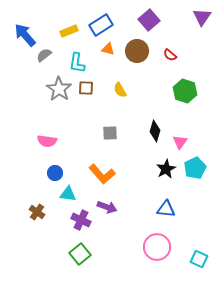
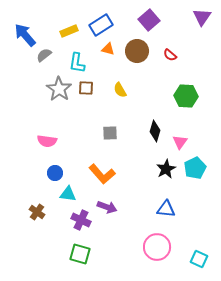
green hexagon: moved 1 px right, 5 px down; rotated 15 degrees counterclockwise
green square: rotated 35 degrees counterclockwise
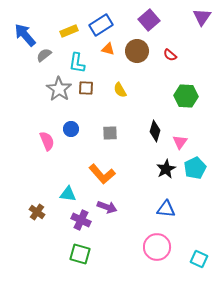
pink semicircle: rotated 120 degrees counterclockwise
blue circle: moved 16 px right, 44 px up
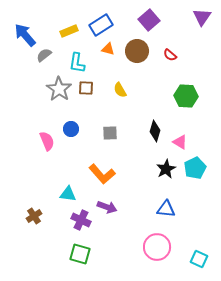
pink triangle: rotated 35 degrees counterclockwise
brown cross: moved 3 px left, 4 px down; rotated 21 degrees clockwise
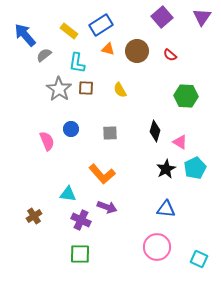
purple square: moved 13 px right, 3 px up
yellow rectangle: rotated 60 degrees clockwise
green square: rotated 15 degrees counterclockwise
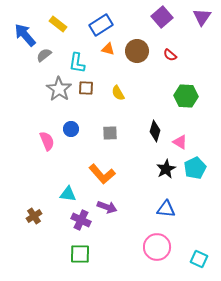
yellow rectangle: moved 11 px left, 7 px up
yellow semicircle: moved 2 px left, 3 px down
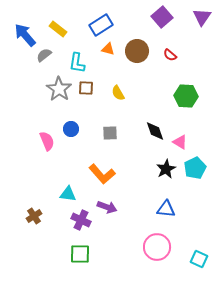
yellow rectangle: moved 5 px down
black diamond: rotated 35 degrees counterclockwise
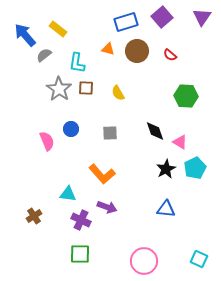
blue rectangle: moved 25 px right, 3 px up; rotated 15 degrees clockwise
pink circle: moved 13 px left, 14 px down
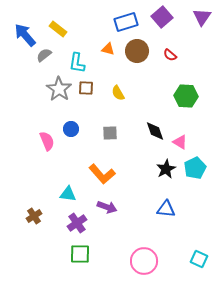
purple cross: moved 4 px left, 3 px down; rotated 30 degrees clockwise
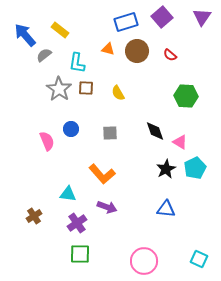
yellow rectangle: moved 2 px right, 1 px down
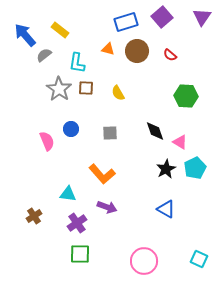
blue triangle: rotated 24 degrees clockwise
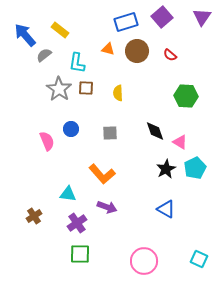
yellow semicircle: rotated 28 degrees clockwise
